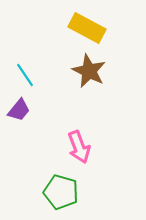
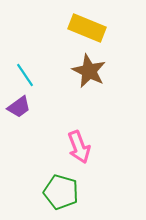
yellow rectangle: rotated 6 degrees counterclockwise
purple trapezoid: moved 3 px up; rotated 15 degrees clockwise
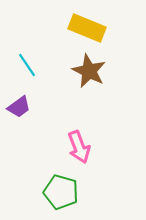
cyan line: moved 2 px right, 10 px up
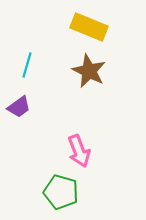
yellow rectangle: moved 2 px right, 1 px up
cyan line: rotated 50 degrees clockwise
pink arrow: moved 4 px down
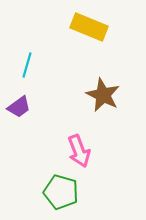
brown star: moved 14 px right, 24 px down
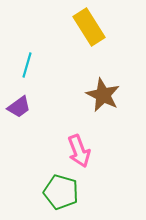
yellow rectangle: rotated 36 degrees clockwise
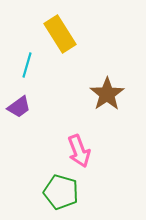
yellow rectangle: moved 29 px left, 7 px down
brown star: moved 4 px right, 1 px up; rotated 12 degrees clockwise
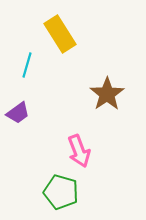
purple trapezoid: moved 1 px left, 6 px down
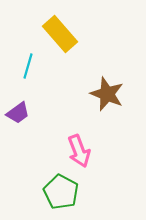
yellow rectangle: rotated 9 degrees counterclockwise
cyan line: moved 1 px right, 1 px down
brown star: rotated 16 degrees counterclockwise
green pentagon: rotated 12 degrees clockwise
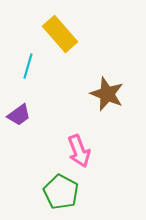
purple trapezoid: moved 1 px right, 2 px down
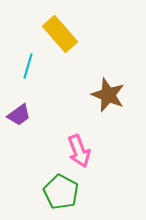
brown star: moved 1 px right, 1 px down
